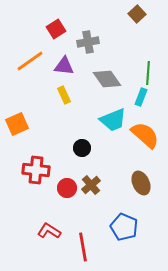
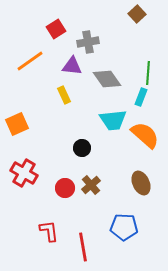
purple triangle: moved 8 px right
cyan trapezoid: rotated 16 degrees clockwise
red cross: moved 12 px left, 3 px down; rotated 24 degrees clockwise
red circle: moved 2 px left
blue pentagon: rotated 20 degrees counterclockwise
red L-shape: rotated 50 degrees clockwise
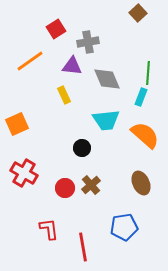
brown square: moved 1 px right, 1 px up
gray diamond: rotated 12 degrees clockwise
cyan trapezoid: moved 7 px left
blue pentagon: rotated 12 degrees counterclockwise
red L-shape: moved 2 px up
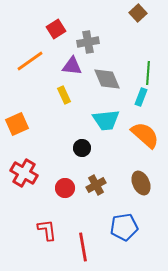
brown cross: moved 5 px right; rotated 12 degrees clockwise
red L-shape: moved 2 px left, 1 px down
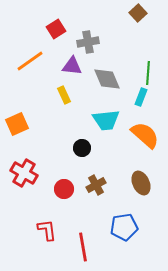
red circle: moved 1 px left, 1 px down
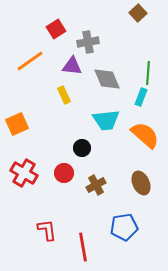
red circle: moved 16 px up
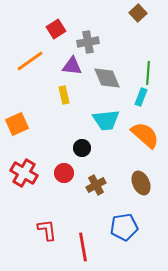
gray diamond: moved 1 px up
yellow rectangle: rotated 12 degrees clockwise
